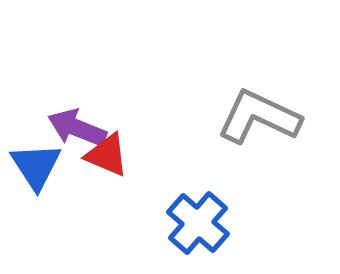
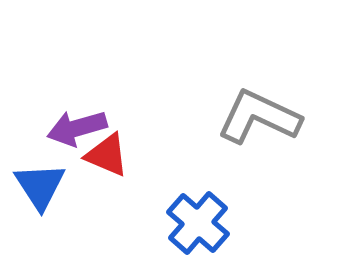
purple arrow: rotated 38 degrees counterclockwise
blue triangle: moved 4 px right, 20 px down
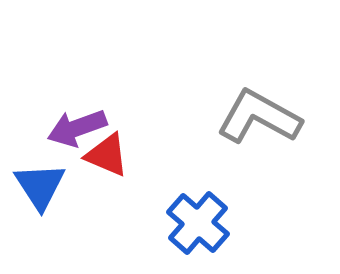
gray L-shape: rotated 4 degrees clockwise
purple arrow: rotated 4 degrees counterclockwise
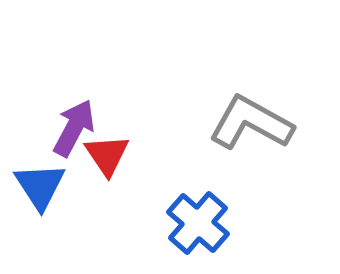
gray L-shape: moved 8 px left, 6 px down
purple arrow: moved 3 px left; rotated 138 degrees clockwise
red triangle: rotated 33 degrees clockwise
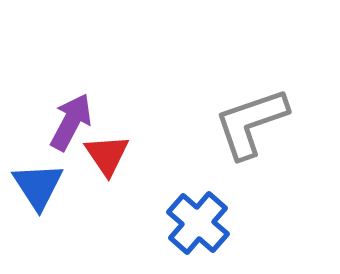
gray L-shape: rotated 48 degrees counterclockwise
purple arrow: moved 3 px left, 6 px up
blue triangle: moved 2 px left
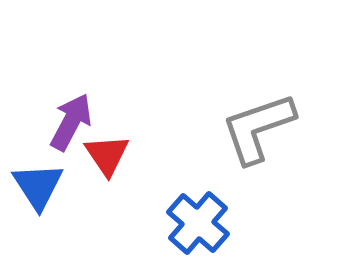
gray L-shape: moved 7 px right, 5 px down
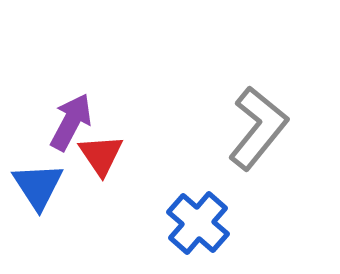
gray L-shape: rotated 148 degrees clockwise
red triangle: moved 6 px left
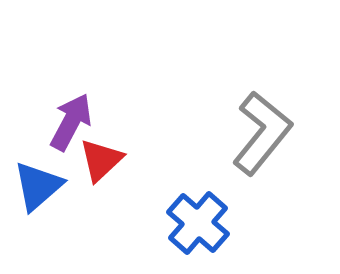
gray L-shape: moved 4 px right, 5 px down
red triangle: moved 5 px down; rotated 21 degrees clockwise
blue triangle: rotated 22 degrees clockwise
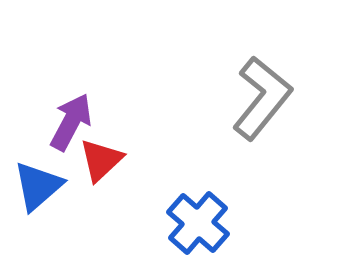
gray L-shape: moved 35 px up
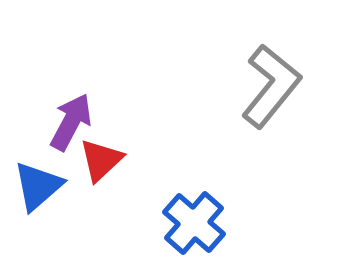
gray L-shape: moved 9 px right, 12 px up
blue cross: moved 4 px left
